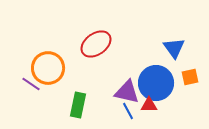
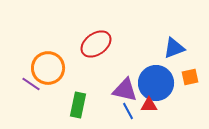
blue triangle: rotated 45 degrees clockwise
purple triangle: moved 2 px left, 2 px up
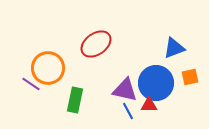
green rectangle: moved 3 px left, 5 px up
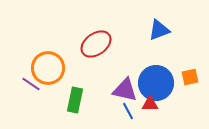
blue triangle: moved 15 px left, 18 px up
red triangle: moved 1 px right, 1 px up
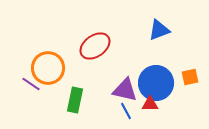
red ellipse: moved 1 px left, 2 px down
blue line: moved 2 px left
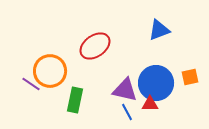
orange circle: moved 2 px right, 3 px down
blue line: moved 1 px right, 1 px down
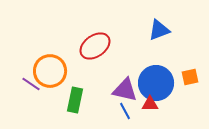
blue line: moved 2 px left, 1 px up
